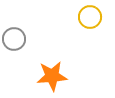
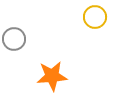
yellow circle: moved 5 px right
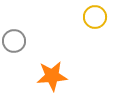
gray circle: moved 2 px down
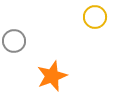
orange star: rotated 16 degrees counterclockwise
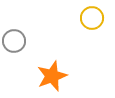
yellow circle: moved 3 px left, 1 px down
